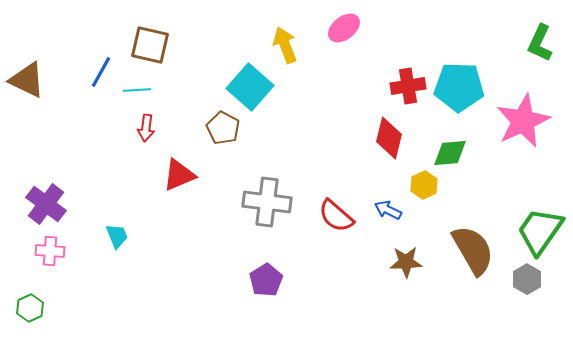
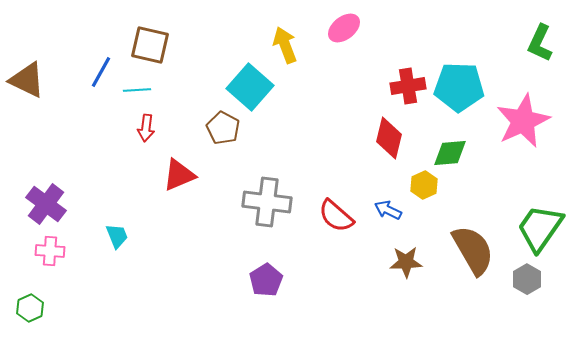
green trapezoid: moved 3 px up
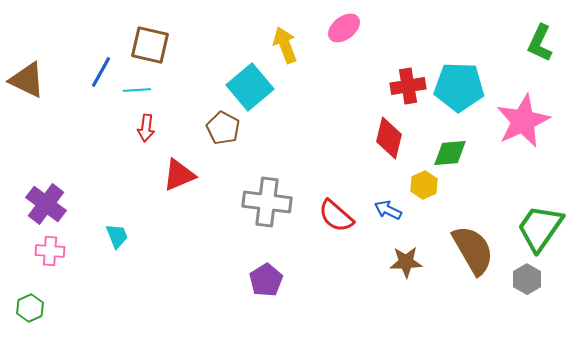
cyan square: rotated 9 degrees clockwise
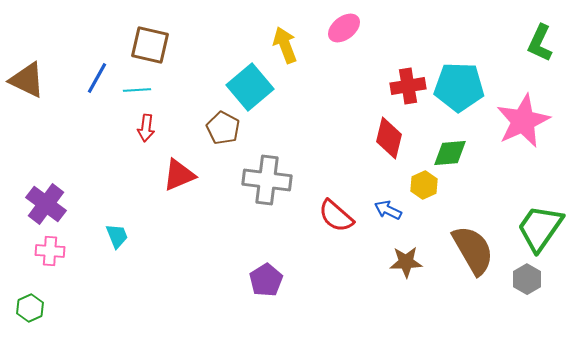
blue line: moved 4 px left, 6 px down
gray cross: moved 22 px up
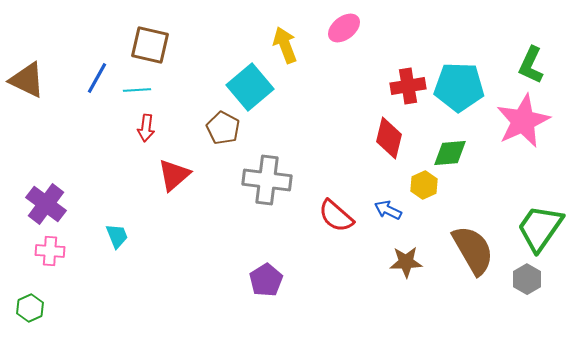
green L-shape: moved 9 px left, 22 px down
red triangle: moved 5 px left; rotated 18 degrees counterclockwise
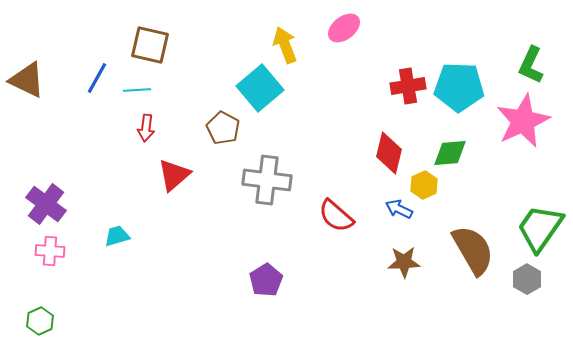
cyan square: moved 10 px right, 1 px down
red diamond: moved 15 px down
blue arrow: moved 11 px right, 1 px up
cyan trapezoid: rotated 84 degrees counterclockwise
brown star: moved 2 px left
green hexagon: moved 10 px right, 13 px down
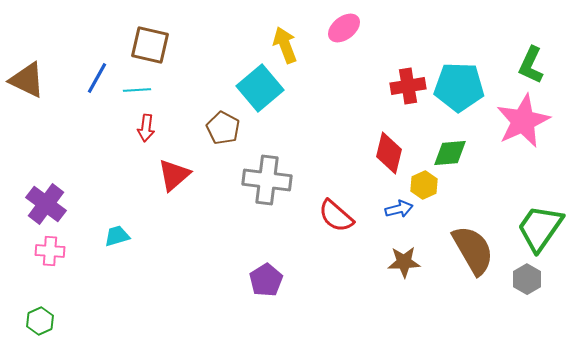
blue arrow: rotated 140 degrees clockwise
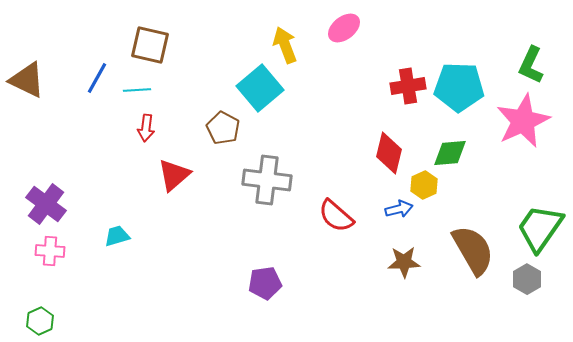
purple pentagon: moved 1 px left, 3 px down; rotated 24 degrees clockwise
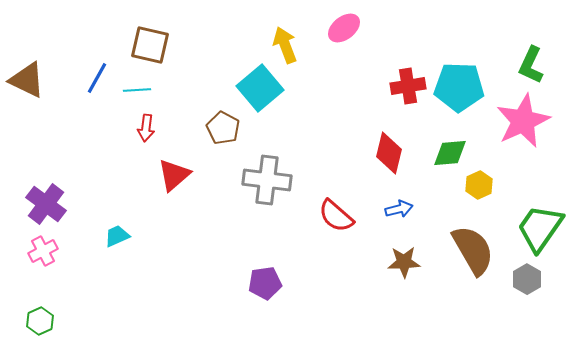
yellow hexagon: moved 55 px right
cyan trapezoid: rotated 8 degrees counterclockwise
pink cross: moved 7 px left; rotated 32 degrees counterclockwise
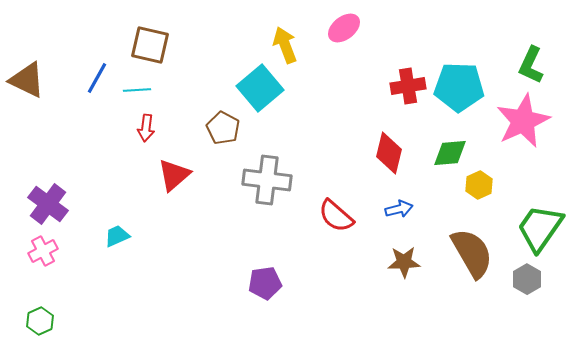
purple cross: moved 2 px right
brown semicircle: moved 1 px left, 3 px down
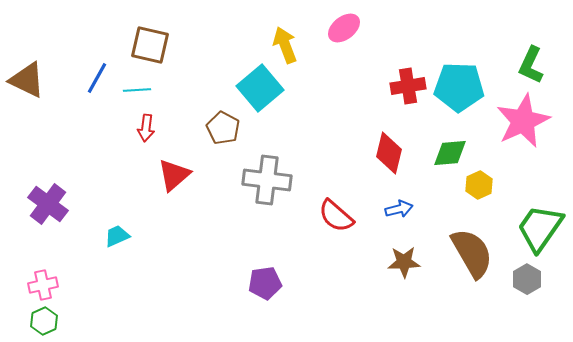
pink cross: moved 34 px down; rotated 16 degrees clockwise
green hexagon: moved 4 px right
